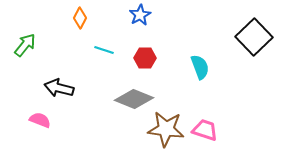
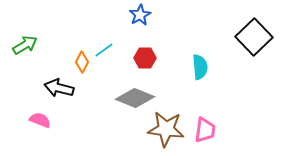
orange diamond: moved 2 px right, 44 px down
green arrow: rotated 20 degrees clockwise
cyan line: rotated 54 degrees counterclockwise
cyan semicircle: rotated 15 degrees clockwise
gray diamond: moved 1 px right, 1 px up
pink trapezoid: rotated 80 degrees clockwise
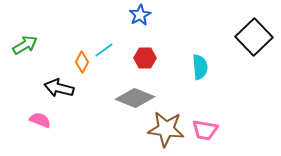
pink trapezoid: rotated 92 degrees clockwise
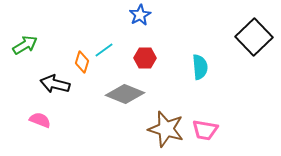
orange diamond: rotated 10 degrees counterclockwise
black arrow: moved 4 px left, 4 px up
gray diamond: moved 10 px left, 4 px up
brown star: rotated 9 degrees clockwise
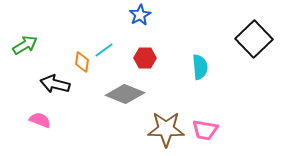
black square: moved 2 px down
orange diamond: rotated 10 degrees counterclockwise
brown star: rotated 15 degrees counterclockwise
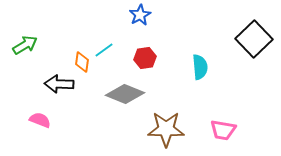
red hexagon: rotated 10 degrees counterclockwise
black arrow: moved 4 px right; rotated 12 degrees counterclockwise
pink trapezoid: moved 18 px right
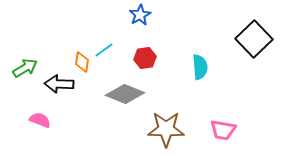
green arrow: moved 23 px down
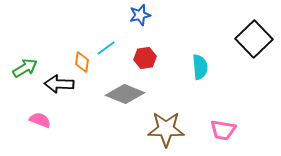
blue star: rotated 15 degrees clockwise
cyan line: moved 2 px right, 2 px up
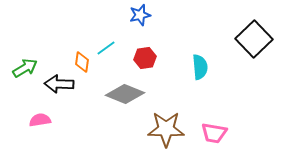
pink semicircle: rotated 30 degrees counterclockwise
pink trapezoid: moved 9 px left, 3 px down
